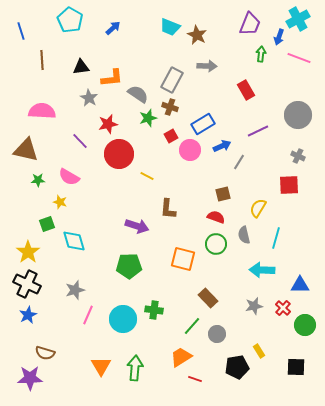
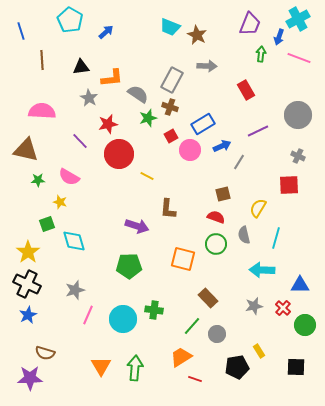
blue arrow at (113, 28): moved 7 px left, 4 px down
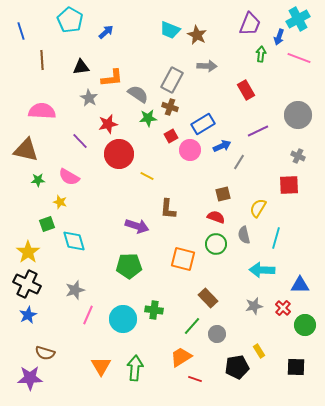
cyan trapezoid at (170, 27): moved 3 px down
green star at (148, 118): rotated 12 degrees clockwise
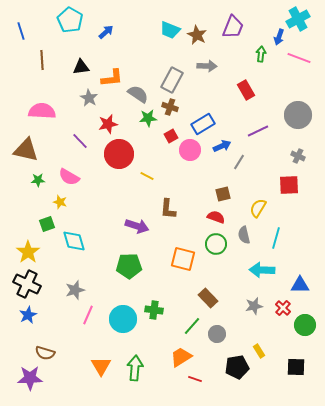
purple trapezoid at (250, 24): moved 17 px left, 3 px down
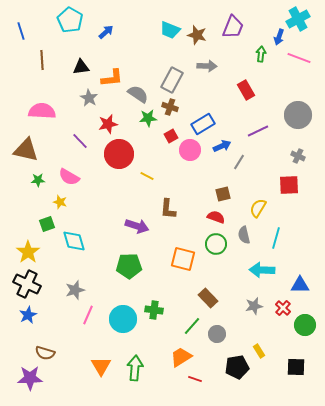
brown star at (197, 35): rotated 12 degrees counterclockwise
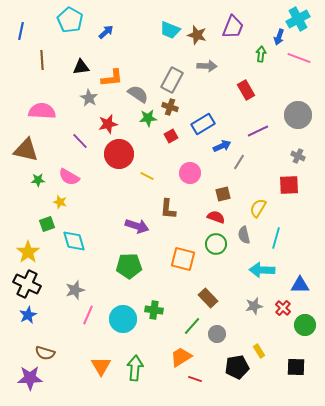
blue line at (21, 31): rotated 30 degrees clockwise
pink circle at (190, 150): moved 23 px down
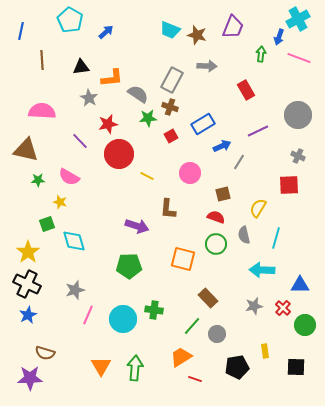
yellow rectangle at (259, 351): moved 6 px right; rotated 24 degrees clockwise
